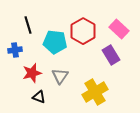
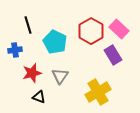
red hexagon: moved 8 px right
cyan pentagon: rotated 20 degrees clockwise
purple rectangle: moved 2 px right
yellow cross: moved 3 px right
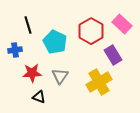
pink rectangle: moved 3 px right, 5 px up
red star: rotated 12 degrees clockwise
yellow cross: moved 1 px right, 10 px up
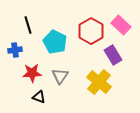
pink rectangle: moved 1 px left, 1 px down
yellow cross: rotated 20 degrees counterclockwise
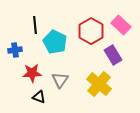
black line: moved 7 px right; rotated 12 degrees clockwise
gray triangle: moved 4 px down
yellow cross: moved 2 px down
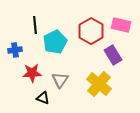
pink rectangle: rotated 30 degrees counterclockwise
cyan pentagon: rotated 20 degrees clockwise
black triangle: moved 4 px right, 1 px down
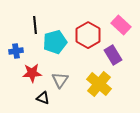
pink rectangle: rotated 30 degrees clockwise
red hexagon: moved 3 px left, 4 px down
cyan pentagon: rotated 10 degrees clockwise
blue cross: moved 1 px right, 1 px down
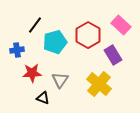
black line: rotated 42 degrees clockwise
blue cross: moved 1 px right, 1 px up
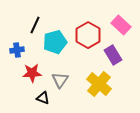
black line: rotated 12 degrees counterclockwise
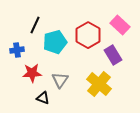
pink rectangle: moved 1 px left
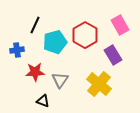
pink rectangle: rotated 18 degrees clockwise
red hexagon: moved 3 px left
red star: moved 3 px right, 1 px up
black triangle: moved 3 px down
